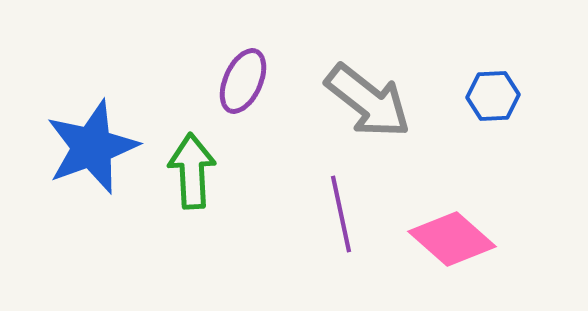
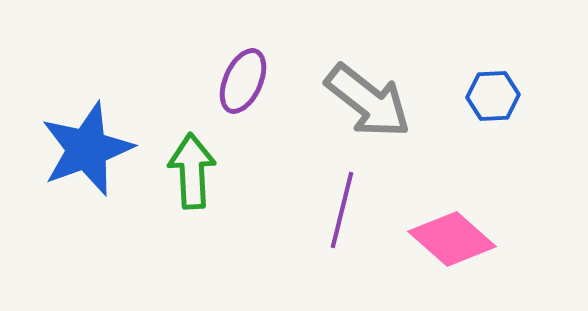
blue star: moved 5 px left, 2 px down
purple line: moved 1 px right, 4 px up; rotated 26 degrees clockwise
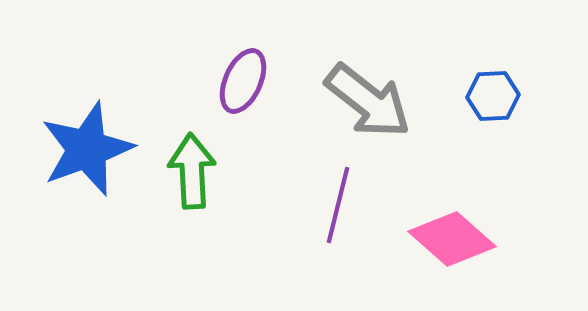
purple line: moved 4 px left, 5 px up
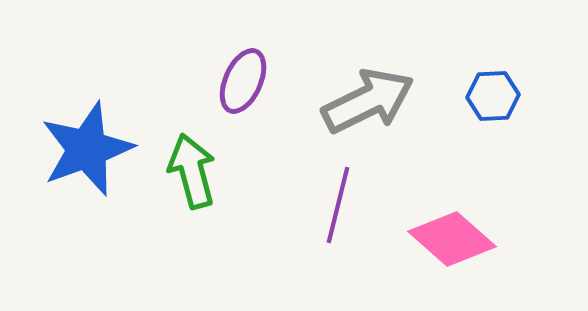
gray arrow: rotated 64 degrees counterclockwise
green arrow: rotated 12 degrees counterclockwise
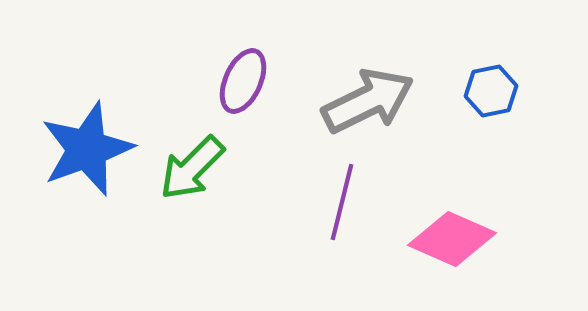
blue hexagon: moved 2 px left, 5 px up; rotated 9 degrees counterclockwise
green arrow: moved 3 px up; rotated 120 degrees counterclockwise
purple line: moved 4 px right, 3 px up
pink diamond: rotated 18 degrees counterclockwise
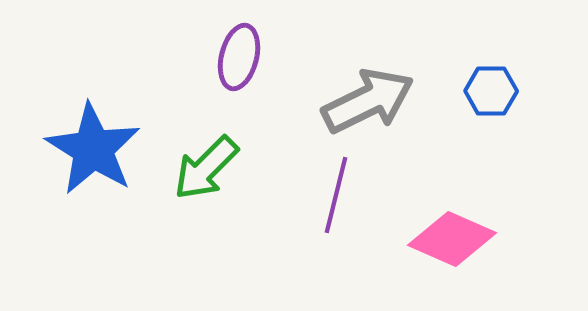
purple ellipse: moved 4 px left, 24 px up; rotated 10 degrees counterclockwise
blue hexagon: rotated 12 degrees clockwise
blue star: moved 6 px right; rotated 20 degrees counterclockwise
green arrow: moved 14 px right
purple line: moved 6 px left, 7 px up
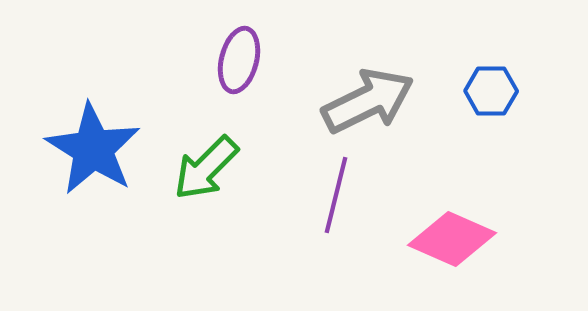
purple ellipse: moved 3 px down
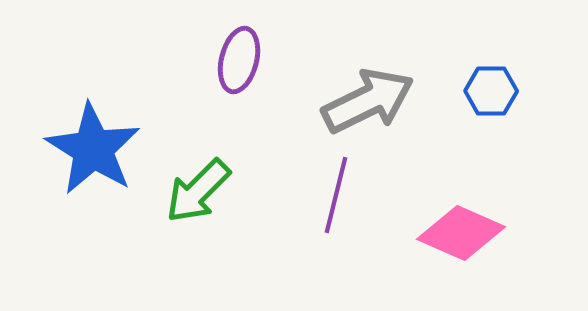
green arrow: moved 8 px left, 23 px down
pink diamond: moved 9 px right, 6 px up
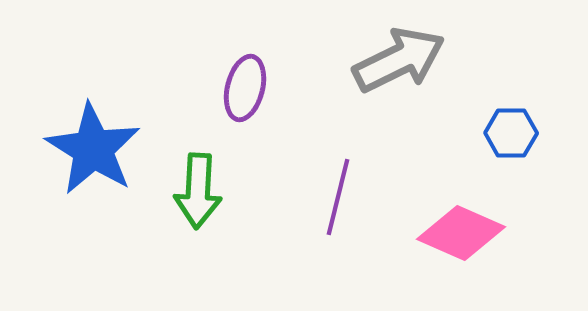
purple ellipse: moved 6 px right, 28 px down
blue hexagon: moved 20 px right, 42 px down
gray arrow: moved 31 px right, 41 px up
green arrow: rotated 42 degrees counterclockwise
purple line: moved 2 px right, 2 px down
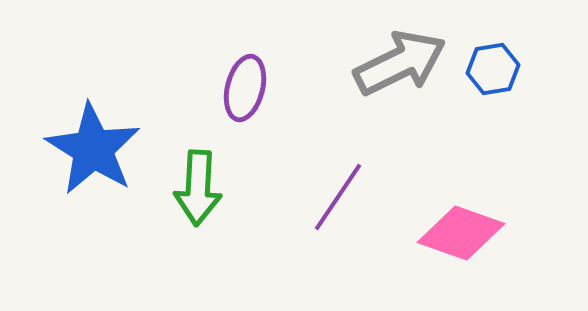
gray arrow: moved 1 px right, 3 px down
blue hexagon: moved 18 px left, 64 px up; rotated 9 degrees counterclockwise
green arrow: moved 3 px up
purple line: rotated 20 degrees clockwise
pink diamond: rotated 4 degrees counterclockwise
